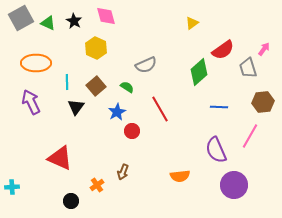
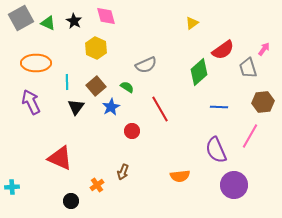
blue star: moved 6 px left, 5 px up
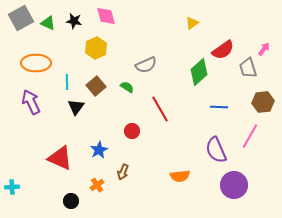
black star: rotated 21 degrees counterclockwise
yellow hexagon: rotated 10 degrees clockwise
blue star: moved 12 px left, 43 px down
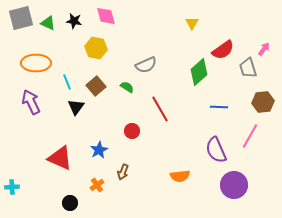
gray square: rotated 15 degrees clockwise
yellow triangle: rotated 24 degrees counterclockwise
yellow hexagon: rotated 25 degrees counterclockwise
cyan line: rotated 21 degrees counterclockwise
black circle: moved 1 px left, 2 px down
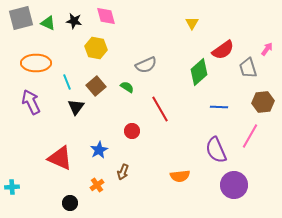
pink arrow: moved 3 px right
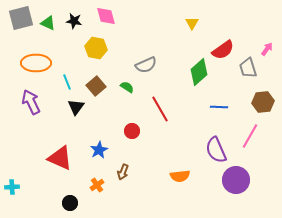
purple circle: moved 2 px right, 5 px up
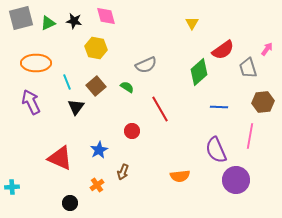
green triangle: rotated 49 degrees counterclockwise
pink line: rotated 20 degrees counterclockwise
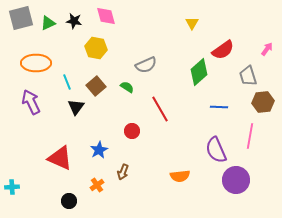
gray trapezoid: moved 8 px down
black circle: moved 1 px left, 2 px up
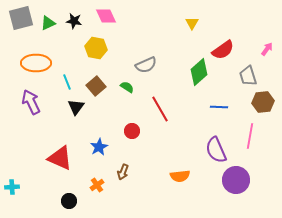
pink diamond: rotated 10 degrees counterclockwise
blue star: moved 3 px up
